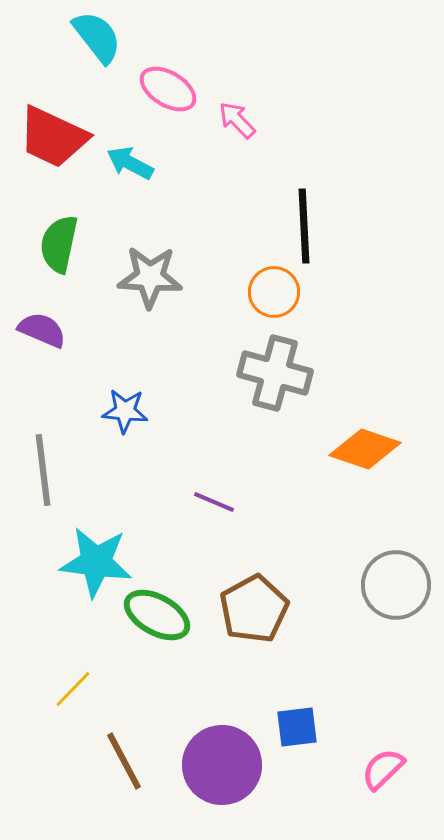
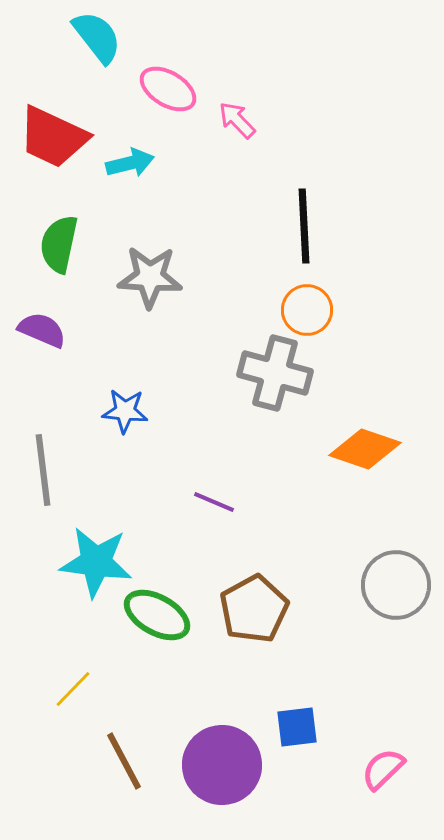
cyan arrow: rotated 138 degrees clockwise
orange circle: moved 33 px right, 18 px down
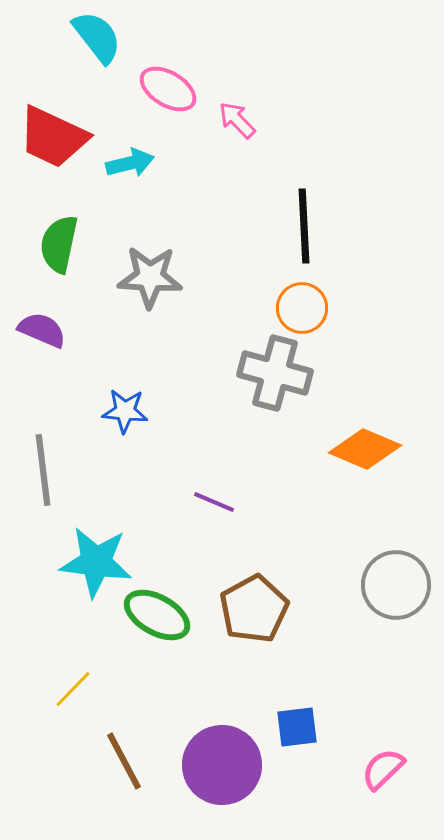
orange circle: moved 5 px left, 2 px up
orange diamond: rotated 4 degrees clockwise
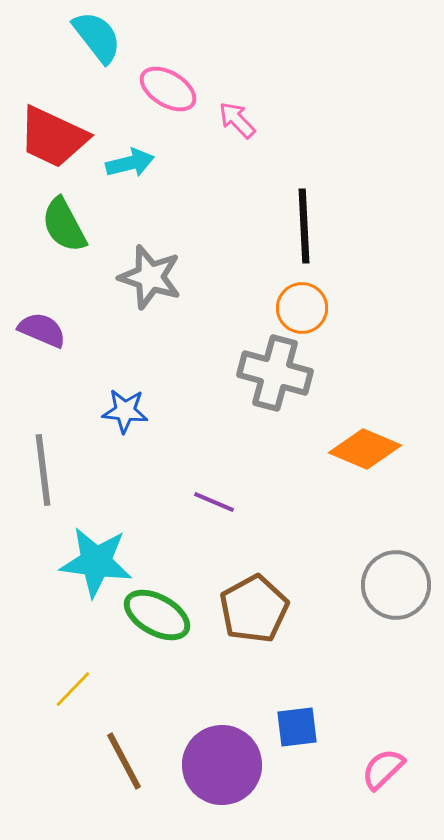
green semicircle: moved 5 px right, 19 px up; rotated 40 degrees counterclockwise
gray star: rotated 14 degrees clockwise
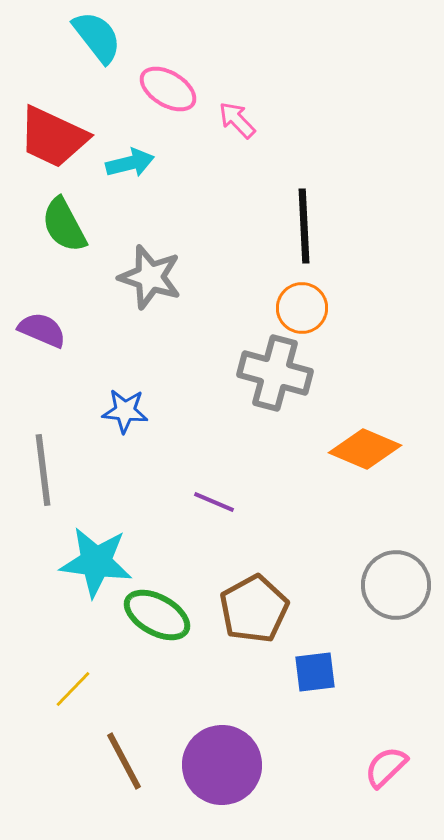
blue square: moved 18 px right, 55 px up
pink semicircle: moved 3 px right, 2 px up
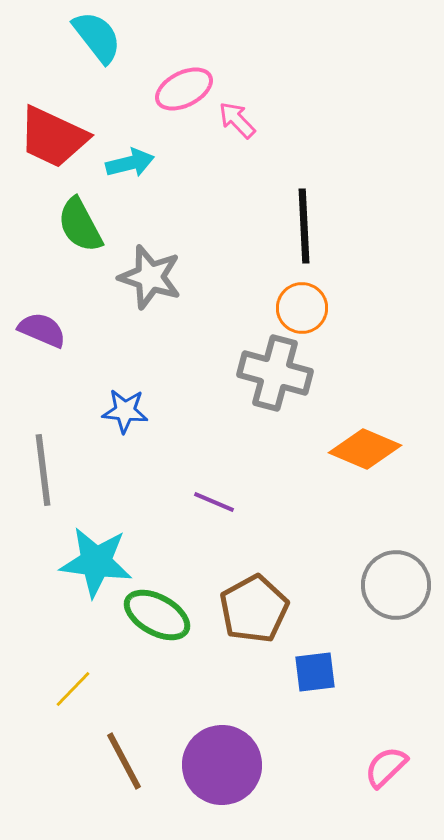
pink ellipse: moved 16 px right; rotated 58 degrees counterclockwise
green semicircle: moved 16 px right
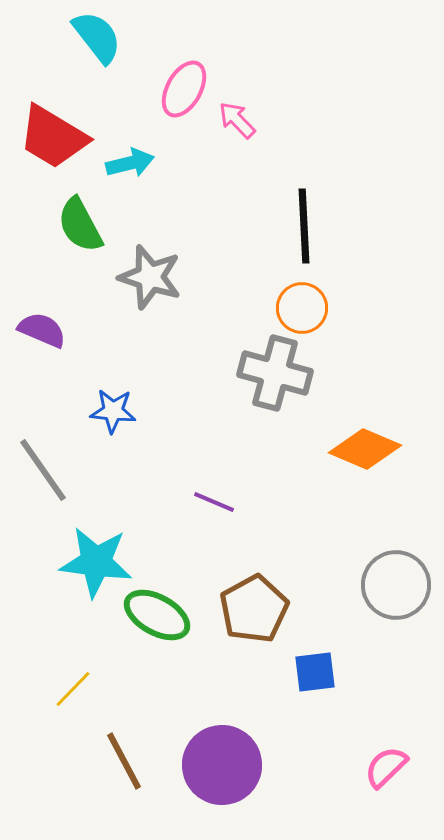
pink ellipse: rotated 34 degrees counterclockwise
red trapezoid: rotated 6 degrees clockwise
blue star: moved 12 px left
gray line: rotated 28 degrees counterclockwise
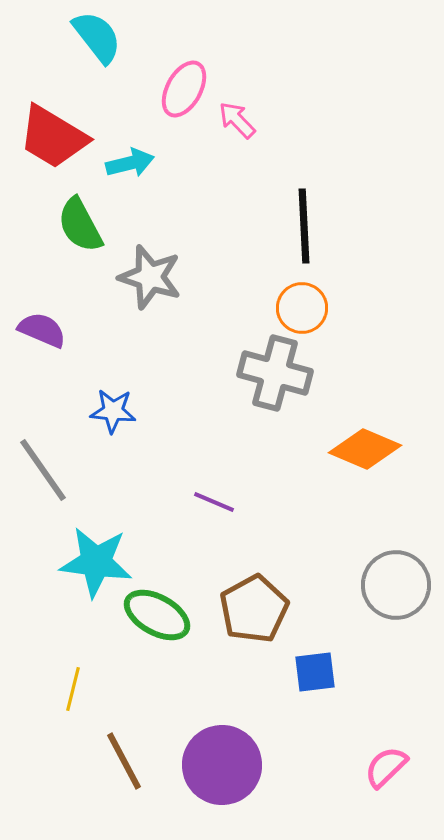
yellow line: rotated 30 degrees counterclockwise
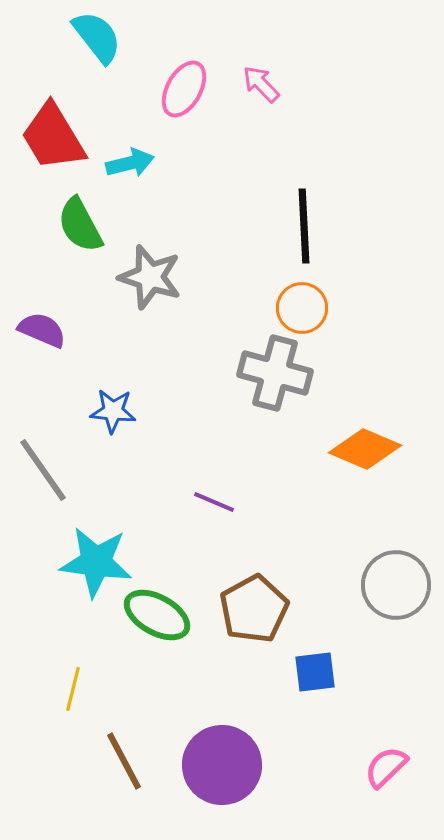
pink arrow: moved 24 px right, 36 px up
red trapezoid: rotated 28 degrees clockwise
